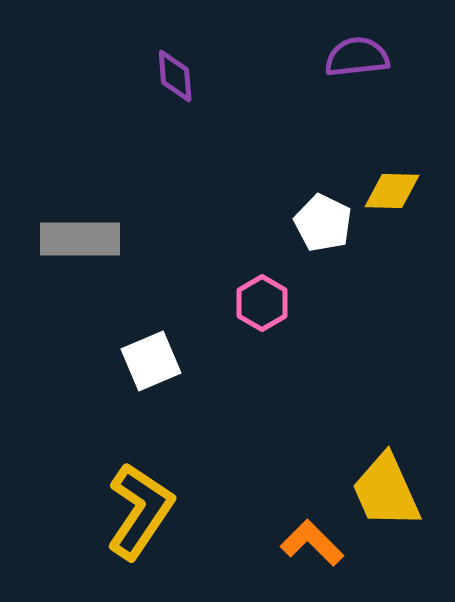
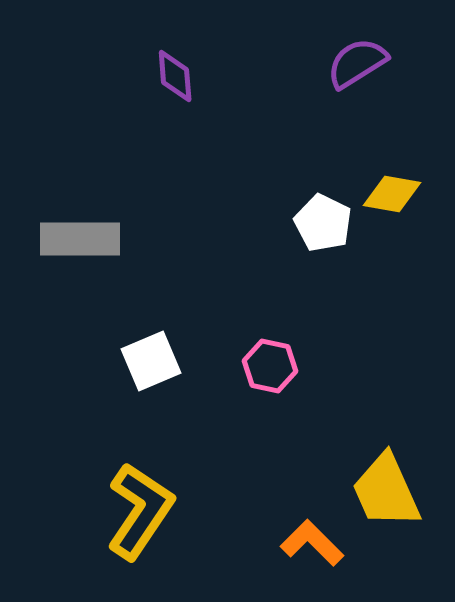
purple semicircle: moved 6 px down; rotated 26 degrees counterclockwise
yellow diamond: moved 3 px down; rotated 8 degrees clockwise
pink hexagon: moved 8 px right, 63 px down; rotated 18 degrees counterclockwise
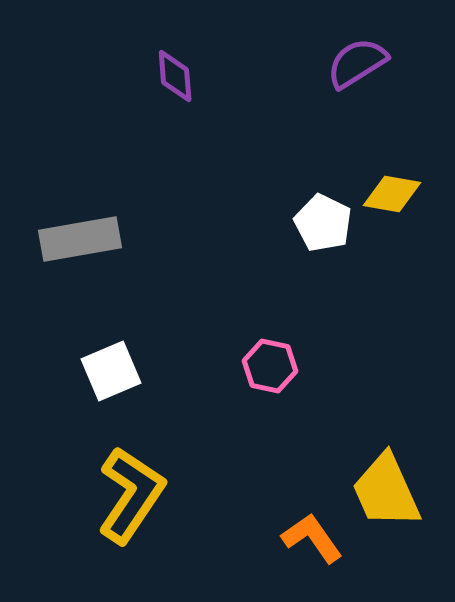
gray rectangle: rotated 10 degrees counterclockwise
white square: moved 40 px left, 10 px down
yellow L-shape: moved 9 px left, 16 px up
orange L-shape: moved 5 px up; rotated 10 degrees clockwise
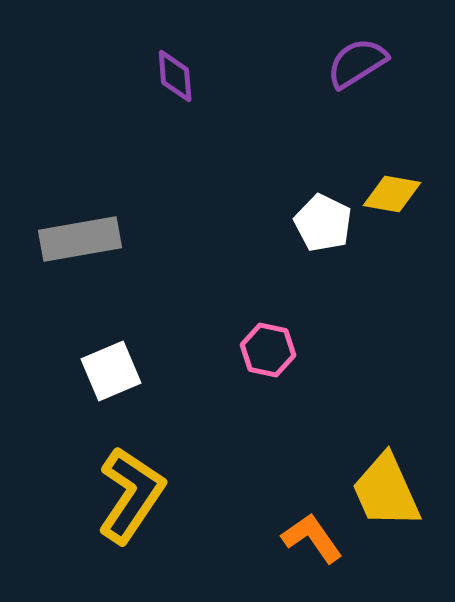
pink hexagon: moved 2 px left, 16 px up
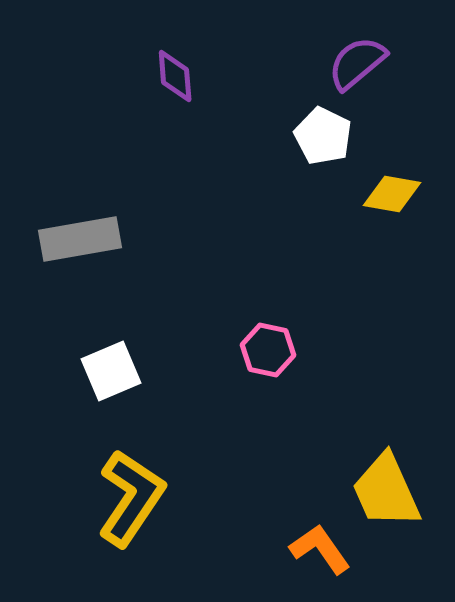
purple semicircle: rotated 8 degrees counterclockwise
white pentagon: moved 87 px up
yellow L-shape: moved 3 px down
orange L-shape: moved 8 px right, 11 px down
